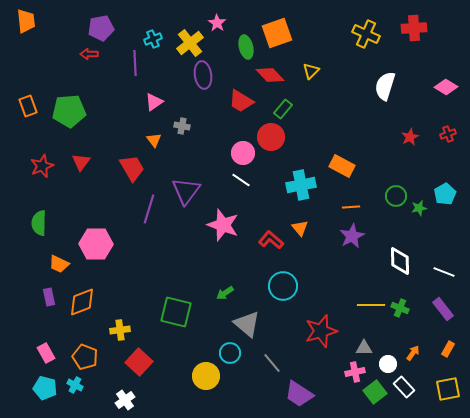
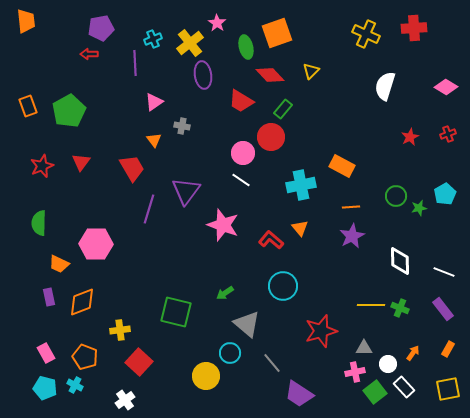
green pentagon at (69, 111): rotated 24 degrees counterclockwise
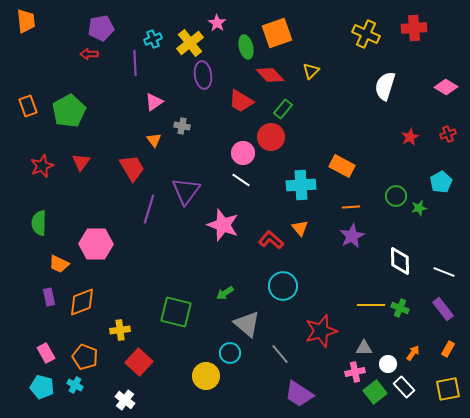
cyan cross at (301, 185): rotated 8 degrees clockwise
cyan pentagon at (445, 194): moved 4 px left, 12 px up
gray line at (272, 363): moved 8 px right, 9 px up
cyan pentagon at (45, 388): moved 3 px left, 1 px up
white cross at (125, 400): rotated 18 degrees counterclockwise
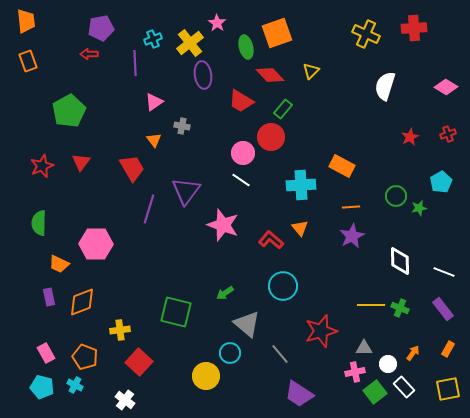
orange rectangle at (28, 106): moved 45 px up
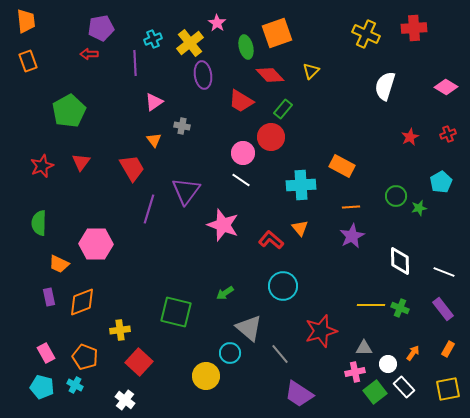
gray triangle at (247, 324): moved 2 px right, 4 px down
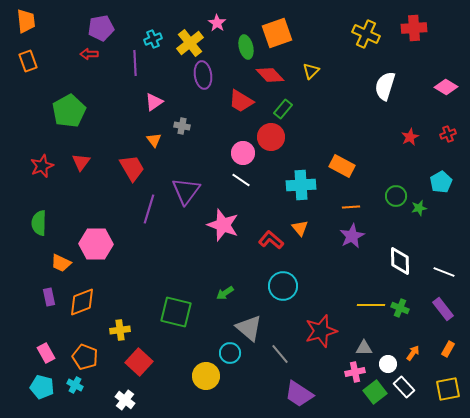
orange trapezoid at (59, 264): moved 2 px right, 1 px up
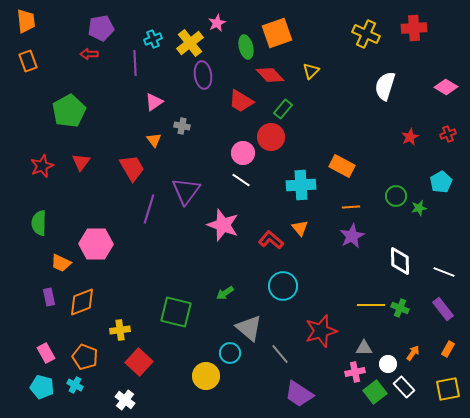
pink star at (217, 23): rotated 12 degrees clockwise
